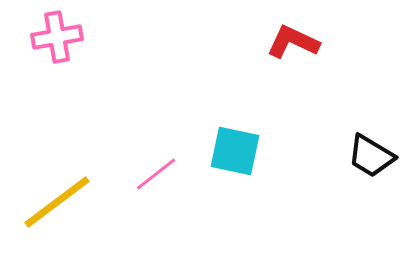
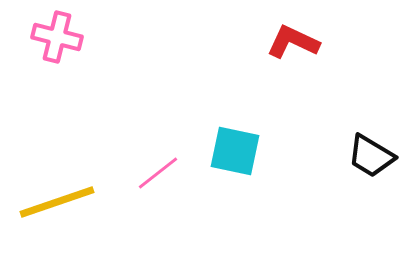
pink cross: rotated 24 degrees clockwise
pink line: moved 2 px right, 1 px up
yellow line: rotated 18 degrees clockwise
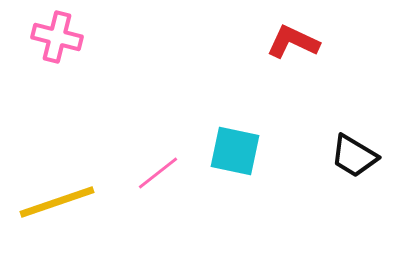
black trapezoid: moved 17 px left
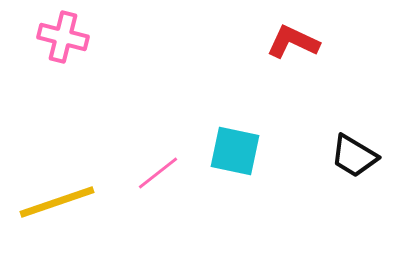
pink cross: moved 6 px right
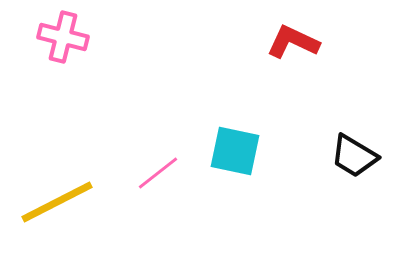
yellow line: rotated 8 degrees counterclockwise
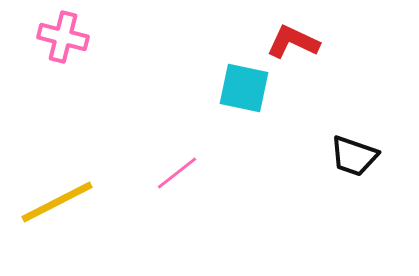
cyan square: moved 9 px right, 63 px up
black trapezoid: rotated 12 degrees counterclockwise
pink line: moved 19 px right
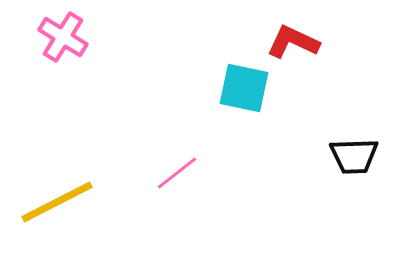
pink cross: rotated 18 degrees clockwise
black trapezoid: rotated 21 degrees counterclockwise
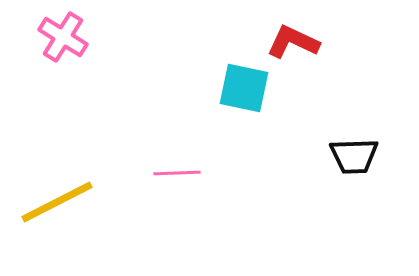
pink line: rotated 36 degrees clockwise
